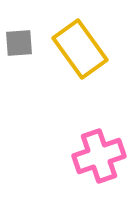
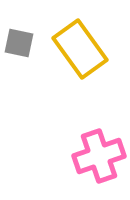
gray square: rotated 16 degrees clockwise
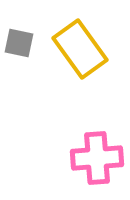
pink cross: moved 2 px left, 2 px down; rotated 15 degrees clockwise
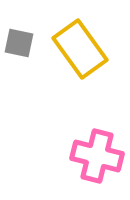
pink cross: moved 2 px up; rotated 18 degrees clockwise
